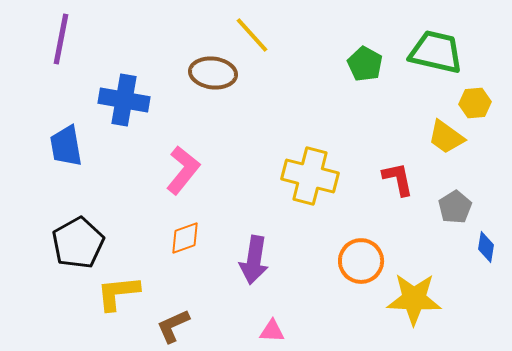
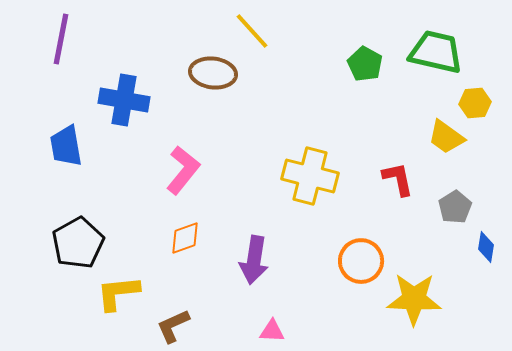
yellow line: moved 4 px up
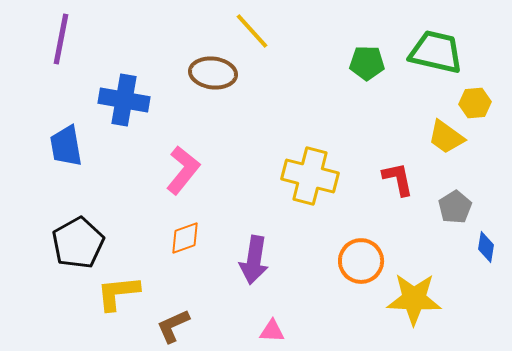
green pentagon: moved 2 px right, 1 px up; rotated 28 degrees counterclockwise
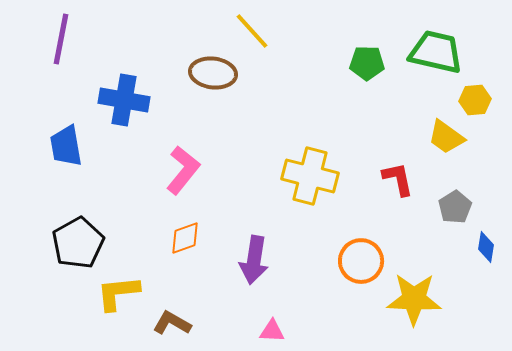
yellow hexagon: moved 3 px up
brown L-shape: moved 1 px left, 3 px up; rotated 54 degrees clockwise
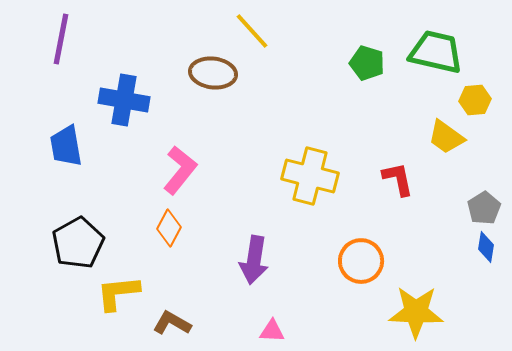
green pentagon: rotated 16 degrees clockwise
pink L-shape: moved 3 px left
gray pentagon: moved 29 px right, 1 px down
orange diamond: moved 16 px left, 10 px up; rotated 42 degrees counterclockwise
yellow star: moved 2 px right, 13 px down
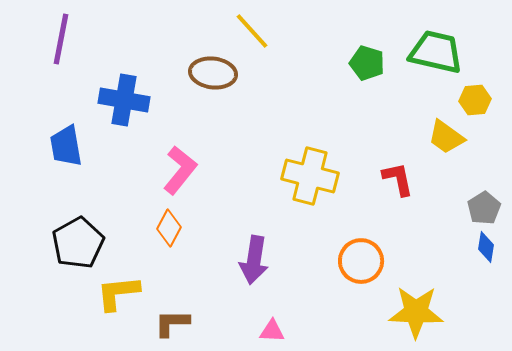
brown L-shape: rotated 30 degrees counterclockwise
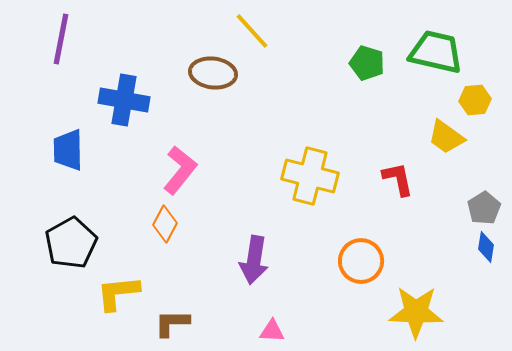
blue trapezoid: moved 2 px right, 4 px down; rotated 9 degrees clockwise
orange diamond: moved 4 px left, 4 px up
black pentagon: moved 7 px left
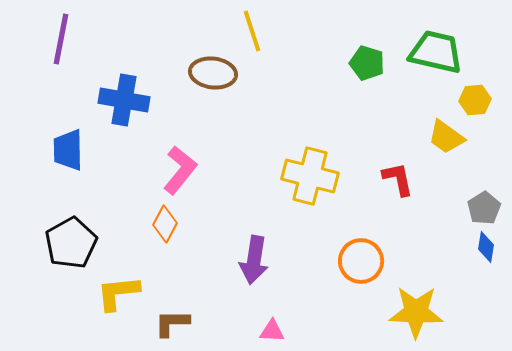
yellow line: rotated 24 degrees clockwise
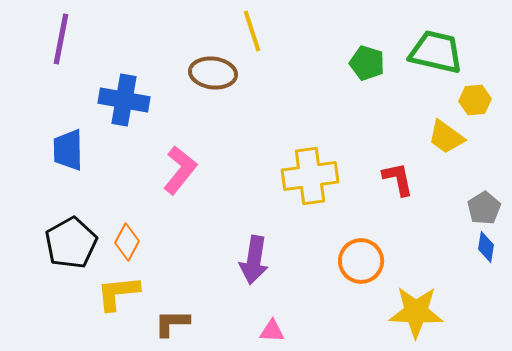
yellow cross: rotated 22 degrees counterclockwise
orange diamond: moved 38 px left, 18 px down
